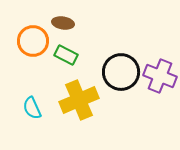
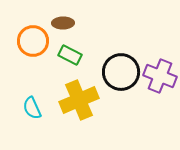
brown ellipse: rotated 10 degrees counterclockwise
green rectangle: moved 4 px right
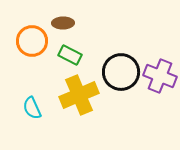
orange circle: moved 1 px left
yellow cross: moved 5 px up
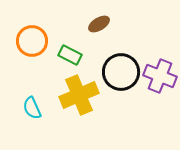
brown ellipse: moved 36 px right, 1 px down; rotated 30 degrees counterclockwise
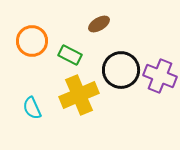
black circle: moved 2 px up
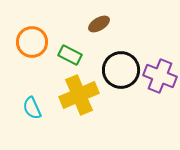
orange circle: moved 1 px down
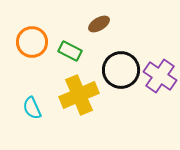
green rectangle: moved 4 px up
purple cross: rotated 12 degrees clockwise
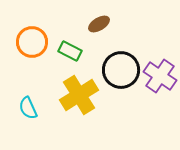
yellow cross: rotated 9 degrees counterclockwise
cyan semicircle: moved 4 px left
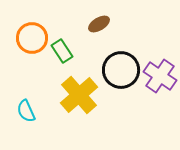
orange circle: moved 4 px up
green rectangle: moved 8 px left; rotated 30 degrees clockwise
yellow cross: rotated 9 degrees counterclockwise
cyan semicircle: moved 2 px left, 3 px down
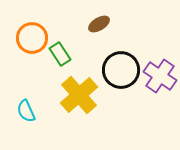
green rectangle: moved 2 px left, 3 px down
